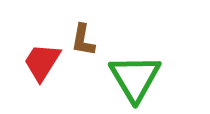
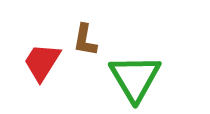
brown L-shape: moved 2 px right
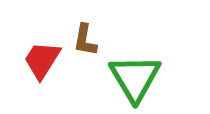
red trapezoid: moved 2 px up
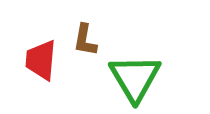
red trapezoid: moved 1 px left; rotated 27 degrees counterclockwise
